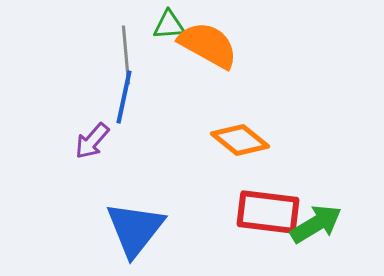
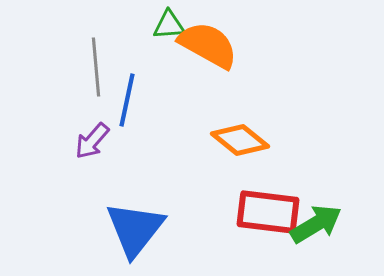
gray line: moved 30 px left, 12 px down
blue line: moved 3 px right, 3 px down
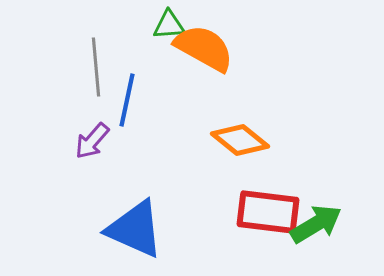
orange semicircle: moved 4 px left, 3 px down
blue triangle: rotated 44 degrees counterclockwise
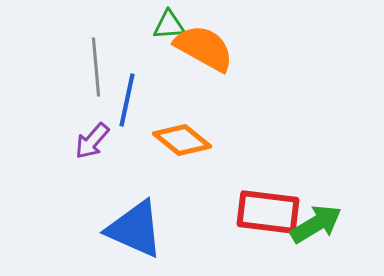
orange diamond: moved 58 px left
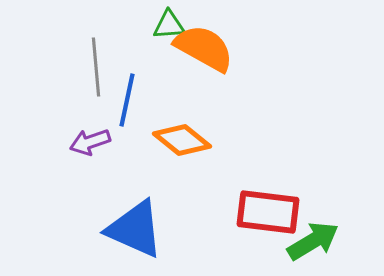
purple arrow: moved 2 px left, 1 px down; rotated 30 degrees clockwise
green arrow: moved 3 px left, 17 px down
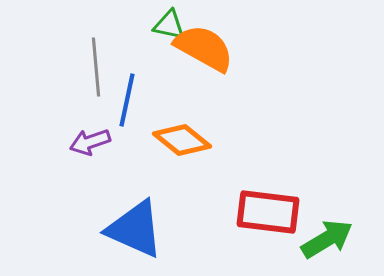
green triangle: rotated 16 degrees clockwise
green arrow: moved 14 px right, 2 px up
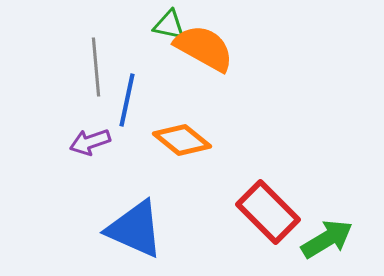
red rectangle: rotated 38 degrees clockwise
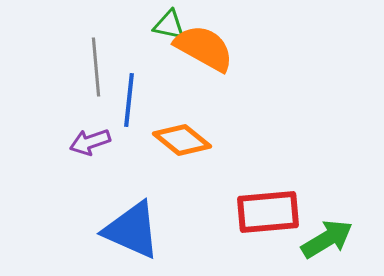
blue line: moved 2 px right; rotated 6 degrees counterclockwise
red rectangle: rotated 50 degrees counterclockwise
blue triangle: moved 3 px left, 1 px down
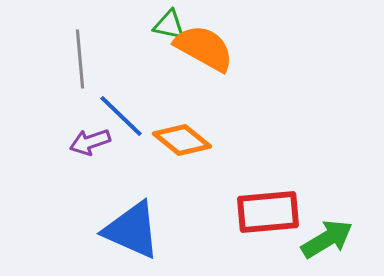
gray line: moved 16 px left, 8 px up
blue line: moved 8 px left, 16 px down; rotated 52 degrees counterclockwise
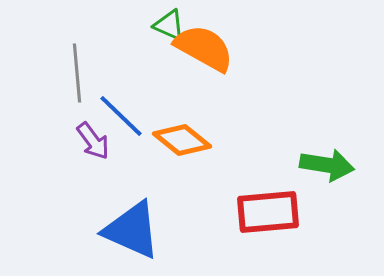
green triangle: rotated 12 degrees clockwise
gray line: moved 3 px left, 14 px down
purple arrow: moved 3 px right, 1 px up; rotated 108 degrees counterclockwise
green arrow: moved 74 px up; rotated 40 degrees clockwise
